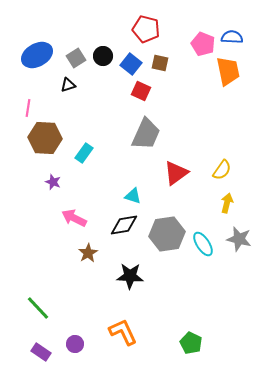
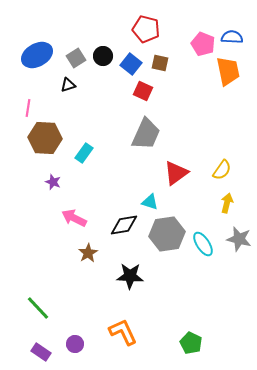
red square: moved 2 px right
cyan triangle: moved 17 px right, 6 px down
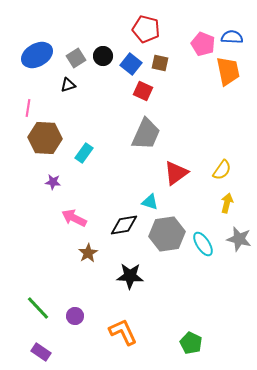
purple star: rotated 14 degrees counterclockwise
purple circle: moved 28 px up
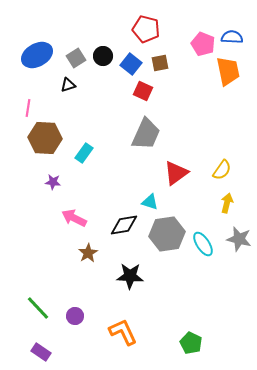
brown square: rotated 24 degrees counterclockwise
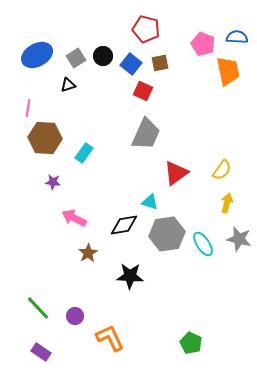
blue semicircle: moved 5 px right
orange L-shape: moved 13 px left, 6 px down
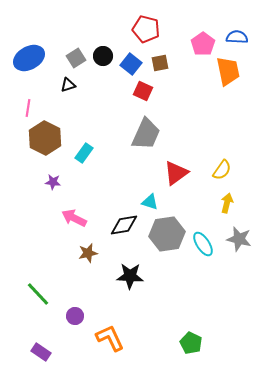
pink pentagon: rotated 15 degrees clockwise
blue ellipse: moved 8 px left, 3 px down
brown hexagon: rotated 24 degrees clockwise
brown star: rotated 18 degrees clockwise
green line: moved 14 px up
